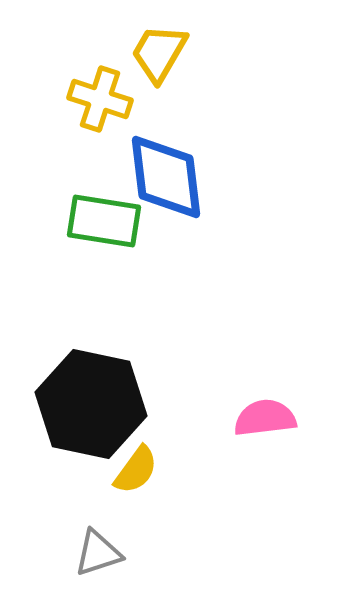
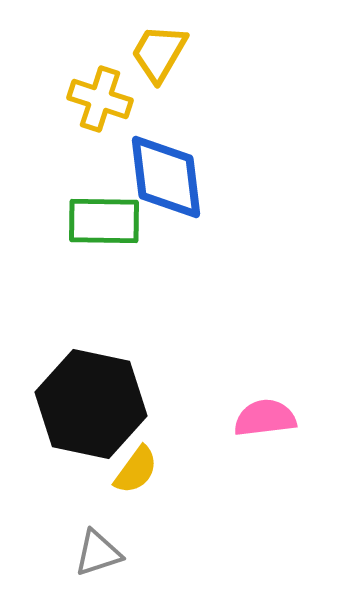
green rectangle: rotated 8 degrees counterclockwise
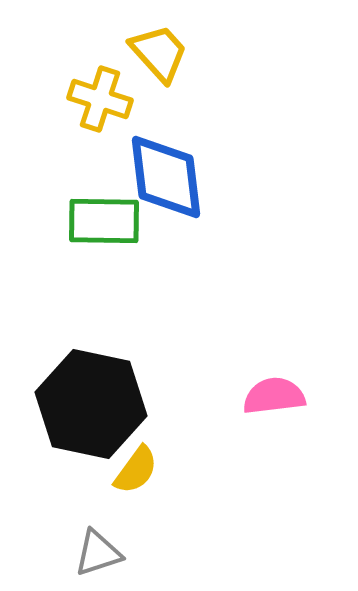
yellow trapezoid: rotated 108 degrees clockwise
pink semicircle: moved 9 px right, 22 px up
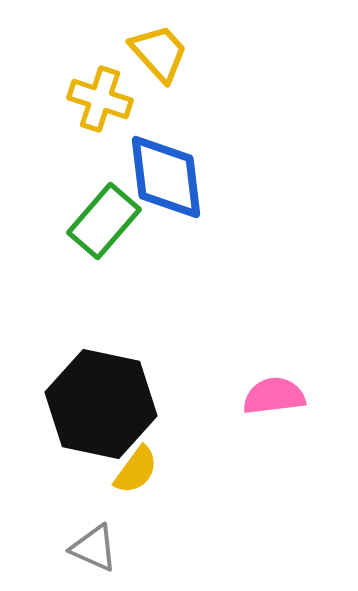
green rectangle: rotated 50 degrees counterclockwise
black hexagon: moved 10 px right
gray triangle: moved 4 px left, 5 px up; rotated 42 degrees clockwise
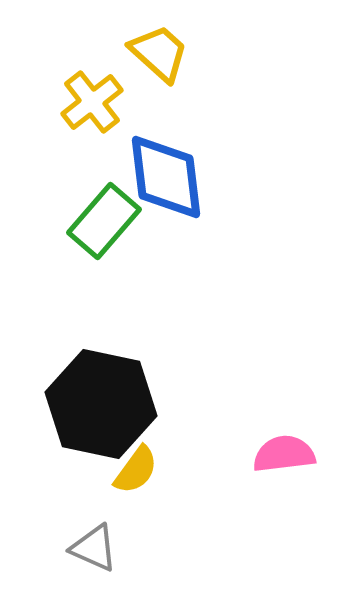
yellow trapezoid: rotated 6 degrees counterclockwise
yellow cross: moved 8 px left, 3 px down; rotated 34 degrees clockwise
pink semicircle: moved 10 px right, 58 px down
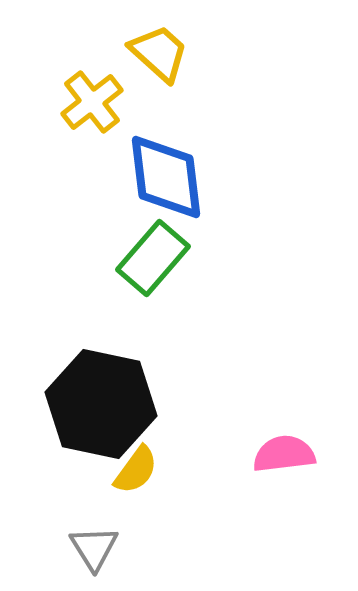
green rectangle: moved 49 px right, 37 px down
gray triangle: rotated 34 degrees clockwise
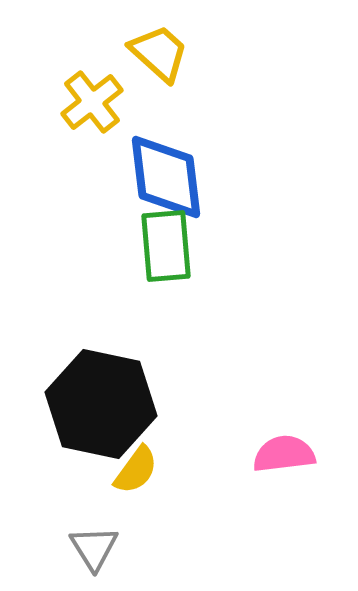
green rectangle: moved 13 px right, 12 px up; rotated 46 degrees counterclockwise
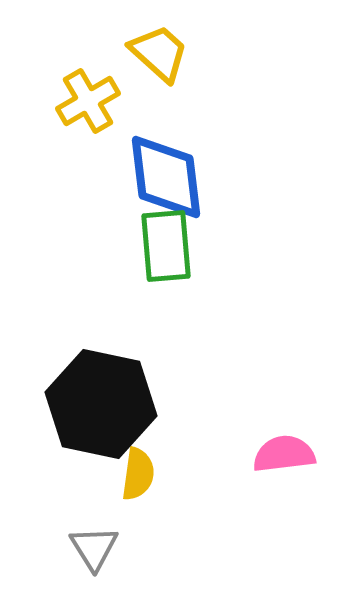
yellow cross: moved 4 px left, 1 px up; rotated 8 degrees clockwise
yellow semicircle: moved 2 px right, 4 px down; rotated 28 degrees counterclockwise
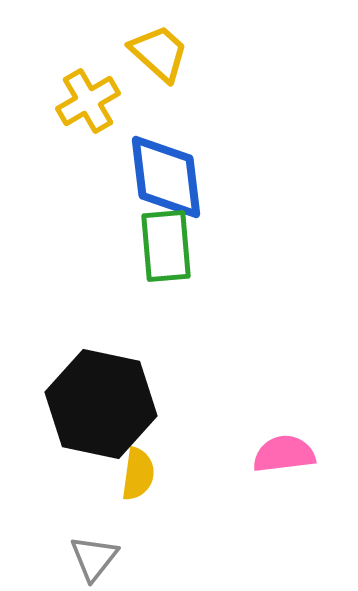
gray triangle: moved 10 px down; rotated 10 degrees clockwise
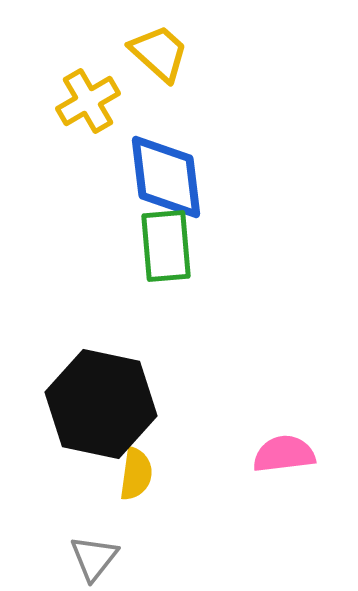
yellow semicircle: moved 2 px left
